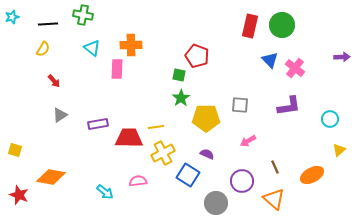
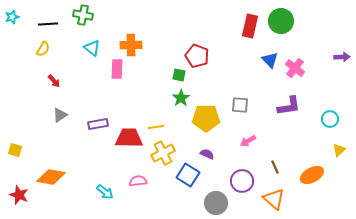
green circle: moved 1 px left, 4 px up
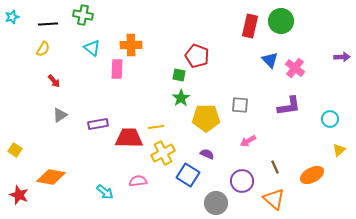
yellow square: rotated 16 degrees clockwise
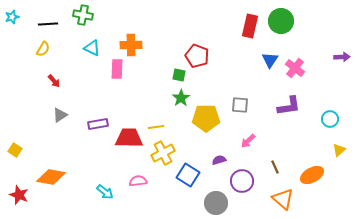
cyan triangle: rotated 12 degrees counterclockwise
blue triangle: rotated 18 degrees clockwise
pink arrow: rotated 14 degrees counterclockwise
purple semicircle: moved 12 px right, 6 px down; rotated 40 degrees counterclockwise
orange triangle: moved 9 px right
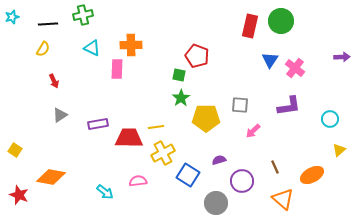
green cross: rotated 24 degrees counterclockwise
red arrow: rotated 16 degrees clockwise
pink arrow: moved 5 px right, 10 px up
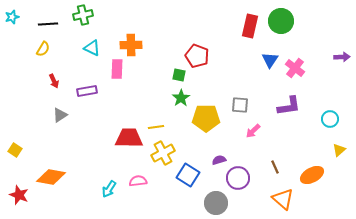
purple rectangle: moved 11 px left, 33 px up
purple circle: moved 4 px left, 3 px up
cyan arrow: moved 4 px right, 3 px up; rotated 84 degrees clockwise
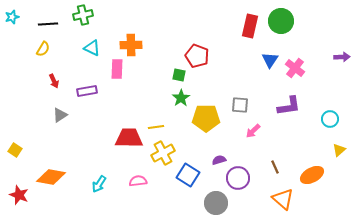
cyan arrow: moved 10 px left, 5 px up
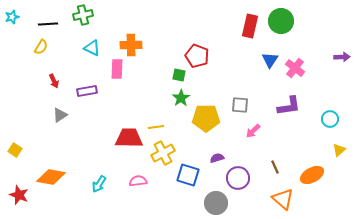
yellow semicircle: moved 2 px left, 2 px up
purple semicircle: moved 2 px left, 2 px up
blue square: rotated 15 degrees counterclockwise
